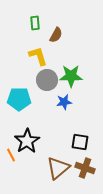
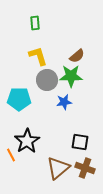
brown semicircle: moved 21 px right, 21 px down; rotated 21 degrees clockwise
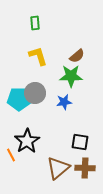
gray circle: moved 12 px left, 13 px down
brown cross: rotated 18 degrees counterclockwise
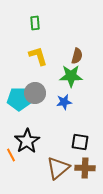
brown semicircle: rotated 35 degrees counterclockwise
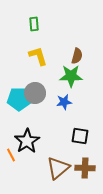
green rectangle: moved 1 px left, 1 px down
black square: moved 6 px up
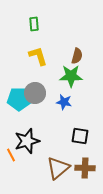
blue star: rotated 21 degrees clockwise
black star: rotated 15 degrees clockwise
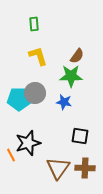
brown semicircle: rotated 21 degrees clockwise
black star: moved 1 px right, 2 px down
brown triangle: rotated 15 degrees counterclockwise
